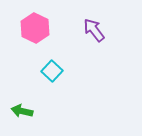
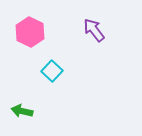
pink hexagon: moved 5 px left, 4 px down
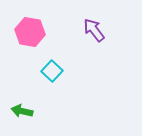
pink hexagon: rotated 16 degrees counterclockwise
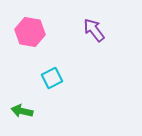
cyan square: moved 7 px down; rotated 20 degrees clockwise
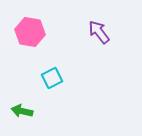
purple arrow: moved 5 px right, 2 px down
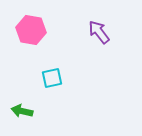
pink hexagon: moved 1 px right, 2 px up
cyan square: rotated 15 degrees clockwise
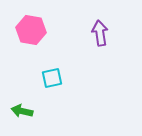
purple arrow: moved 1 px right, 1 px down; rotated 30 degrees clockwise
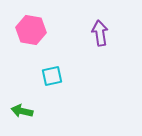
cyan square: moved 2 px up
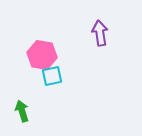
pink hexagon: moved 11 px right, 25 px down
green arrow: rotated 60 degrees clockwise
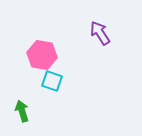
purple arrow: rotated 25 degrees counterclockwise
cyan square: moved 5 px down; rotated 30 degrees clockwise
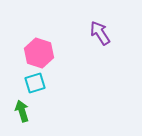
pink hexagon: moved 3 px left, 2 px up; rotated 8 degrees clockwise
cyan square: moved 17 px left, 2 px down; rotated 35 degrees counterclockwise
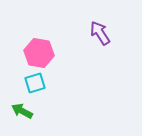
pink hexagon: rotated 8 degrees counterclockwise
green arrow: rotated 45 degrees counterclockwise
